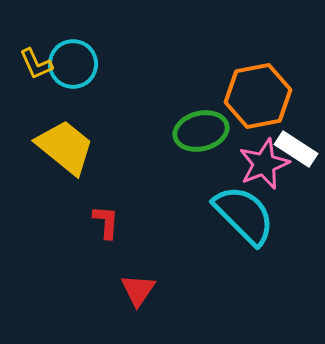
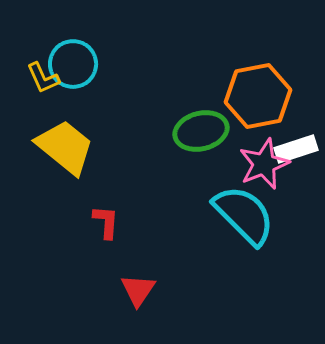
yellow L-shape: moved 7 px right, 14 px down
white rectangle: rotated 51 degrees counterclockwise
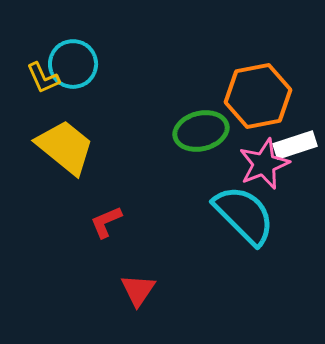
white rectangle: moved 1 px left, 4 px up
red L-shape: rotated 117 degrees counterclockwise
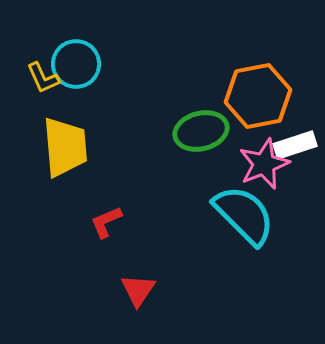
cyan circle: moved 3 px right
yellow trapezoid: rotated 46 degrees clockwise
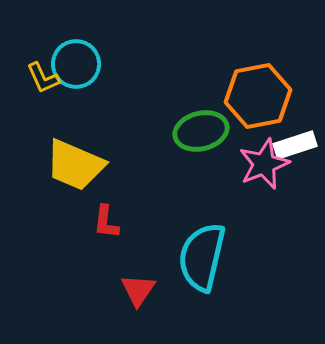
yellow trapezoid: moved 10 px right, 18 px down; rotated 118 degrees clockwise
cyan semicircle: moved 42 px left, 42 px down; rotated 122 degrees counterclockwise
red L-shape: rotated 60 degrees counterclockwise
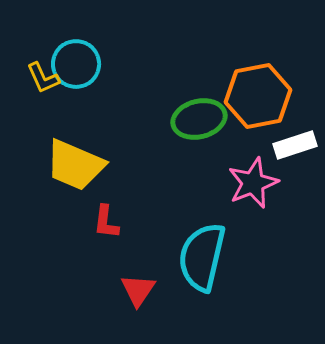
green ellipse: moved 2 px left, 12 px up
pink star: moved 11 px left, 19 px down
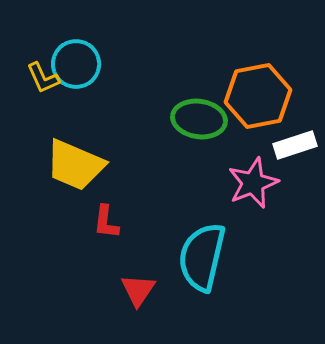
green ellipse: rotated 22 degrees clockwise
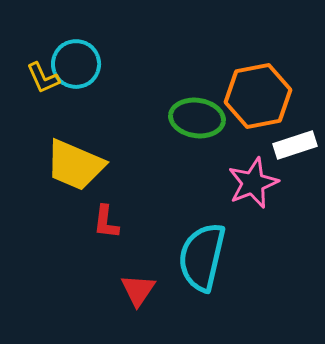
green ellipse: moved 2 px left, 1 px up
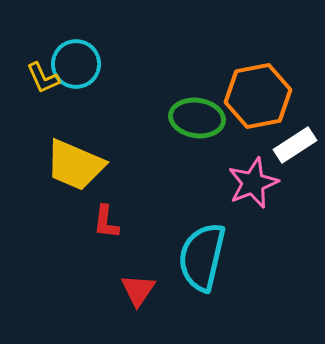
white rectangle: rotated 15 degrees counterclockwise
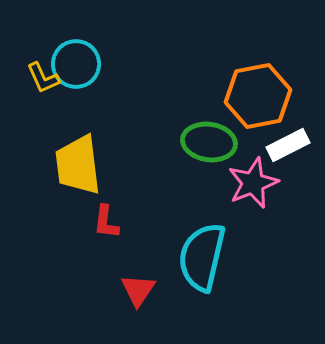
green ellipse: moved 12 px right, 24 px down
white rectangle: moved 7 px left; rotated 6 degrees clockwise
yellow trapezoid: moved 3 px right; rotated 60 degrees clockwise
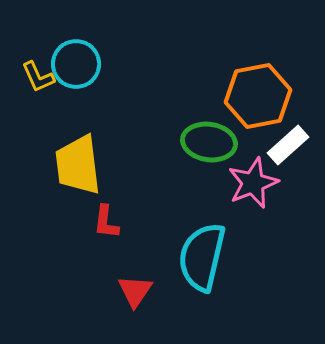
yellow L-shape: moved 5 px left, 1 px up
white rectangle: rotated 15 degrees counterclockwise
red triangle: moved 3 px left, 1 px down
